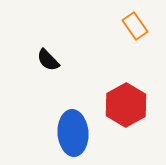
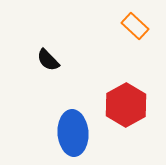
orange rectangle: rotated 12 degrees counterclockwise
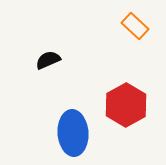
black semicircle: rotated 110 degrees clockwise
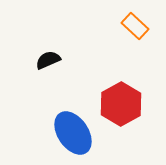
red hexagon: moved 5 px left, 1 px up
blue ellipse: rotated 30 degrees counterclockwise
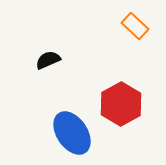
blue ellipse: moved 1 px left
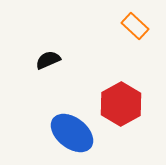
blue ellipse: rotated 18 degrees counterclockwise
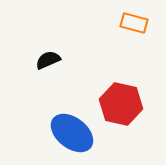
orange rectangle: moved 1 px left, 3 px up; rotated 28 degrees counterclockwise
red hexagon: rotated 18 degrees counterclockwise
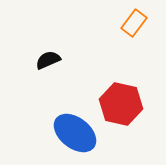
orange rectangle: rotated 68 degrees counterclockwise
blue ellipse: moved 3 px right
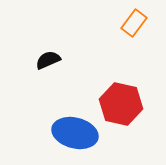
blue ellipse: rotated 24 degrees counterclockwise
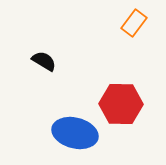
black semicircle: moved 4 px left, 1 px down; rotated 55 degrees clockwise
red hexagon: rotated 12 degrees counterclockwise
